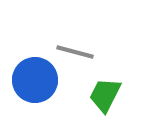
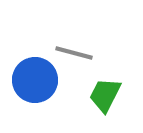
gray line: moved 1 px left, 1 px down
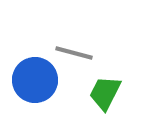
green trapezoid: moved 2 px up
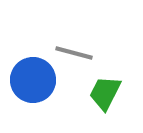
blue circle: moved 2 px left
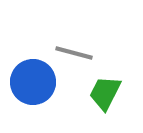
blue circle: moved 2 px down
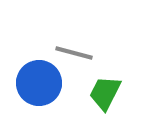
blue circle: moved 6 px right, 1 px down
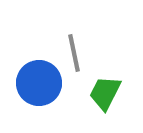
gray line: rotated 63 degrees clockwise
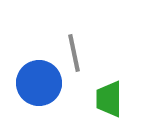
green trapezoid: moved 4 px right, 6 px down; rotated 27 degrees counterclockwise
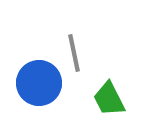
green trapezoid: rotated 27 degrees counterclockwise
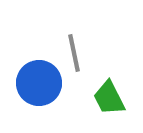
green trapezoid: moved 1 px up
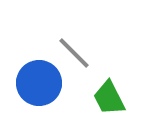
gray line: rotated 33 degrees counterclockwise
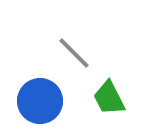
blue circle: moved 1 px right, 18 px down
